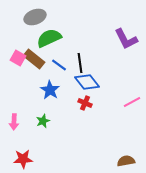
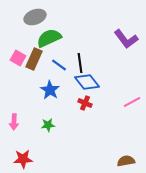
purple L-shape: rotated 10 degrees counterclockwise
brown rectangle: rotated 75 degrees clockwise
green star: moved 5 px right, 4 px down; rotated 16 degrees clockwise
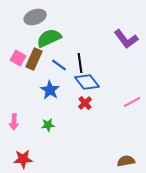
red cross: rotated 24 degrees clockwise
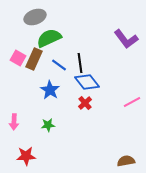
red star: moved 3 px right, 3 px up
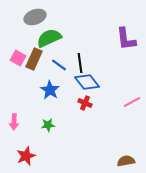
purple L-shape: rotated 30 degrees clockwise
red cross: rotated 24 degrees counterclockwise
red star: rotated 18 degrees counterclockwise
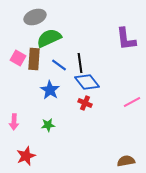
brown rectangle: rotated 20 degrees counterclockwise
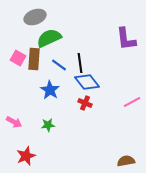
pink arrow: rotated 63 degrees counterclockwise
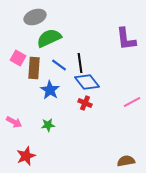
brown rectangle: moved 9 px down
